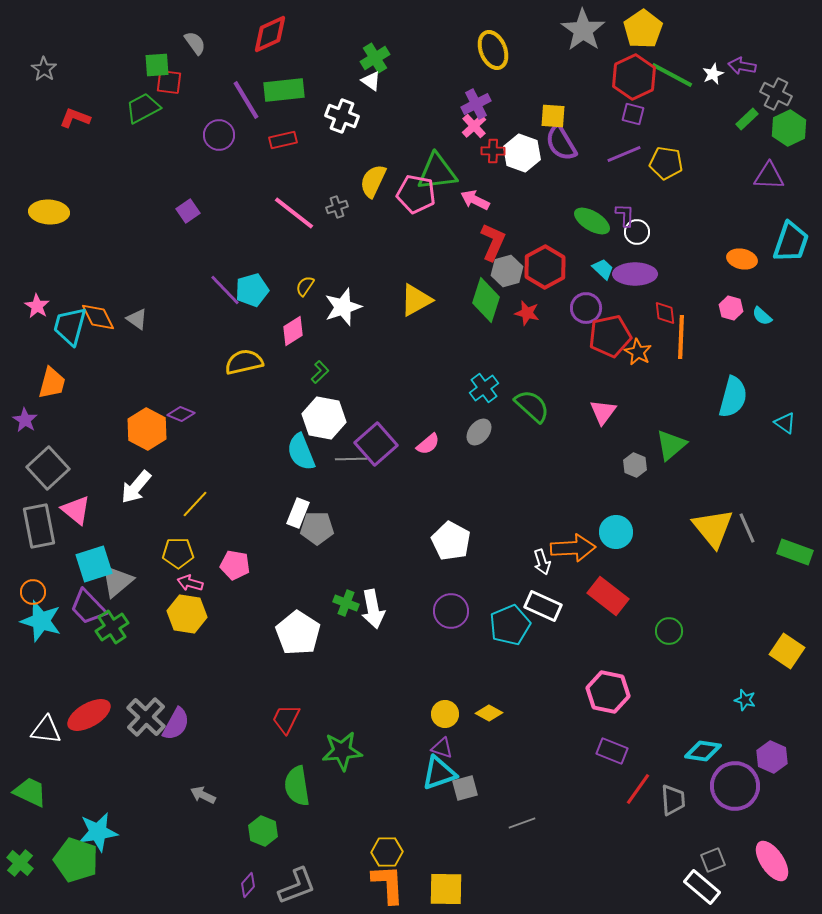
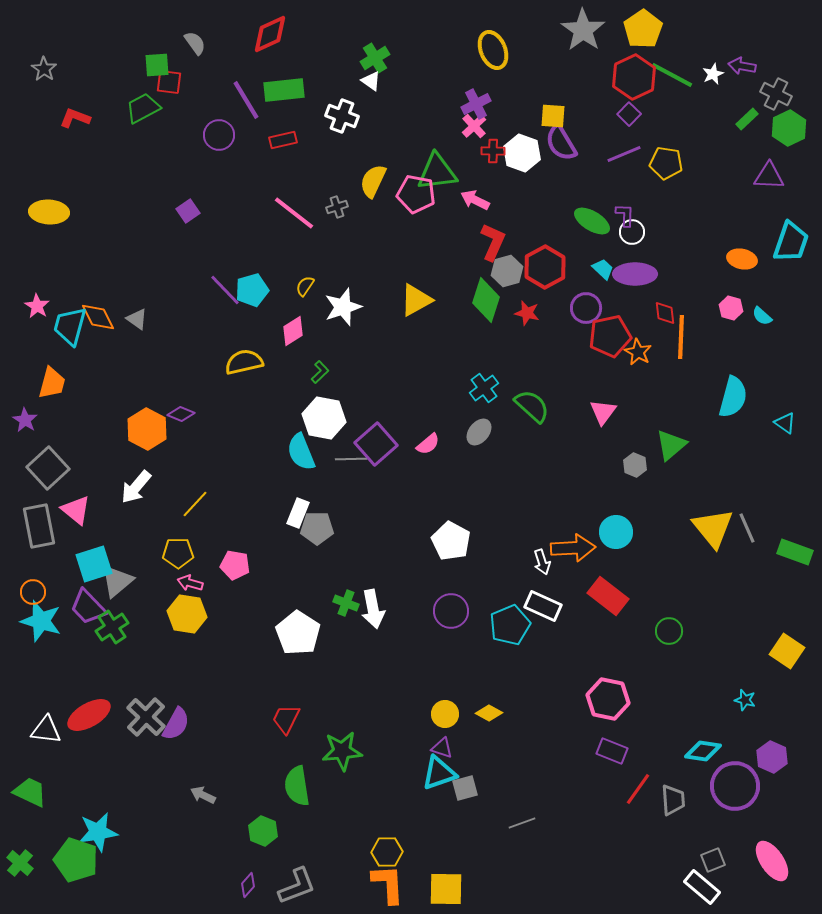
purple square at (633, 114): moved 4 px left; rotated 30 degrees clockwise
white circle at (637, 232): moved 5 px left
pink hexagon at (608, 692): moved 7 px down
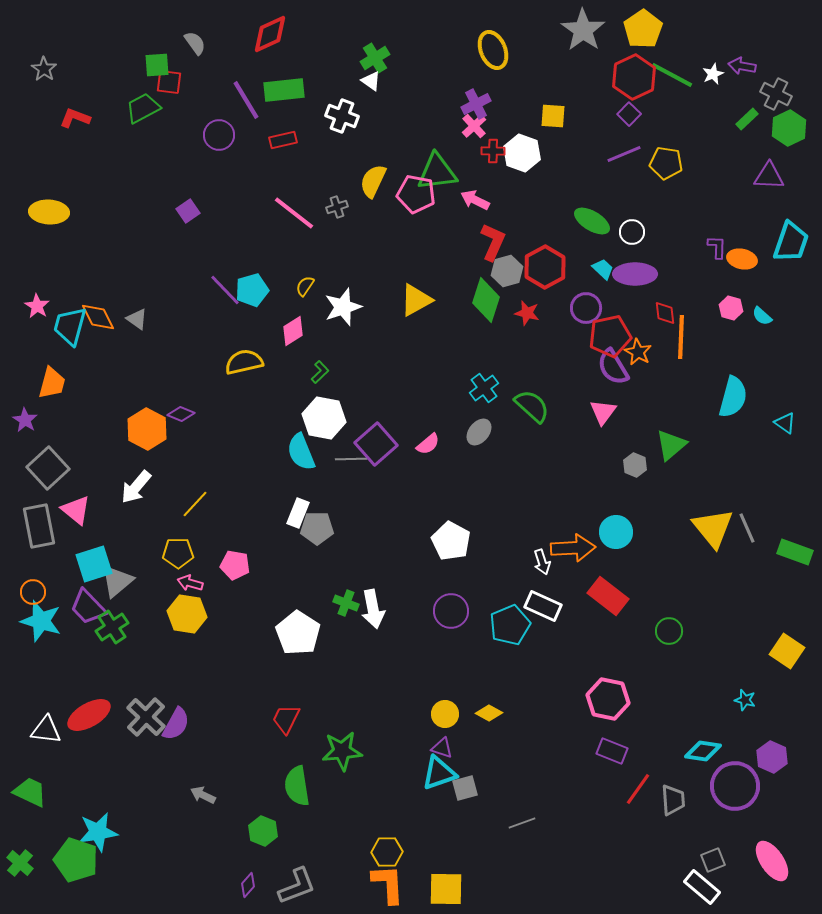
purple semicircle at (561, 143): moved 52 px right, 224 px down
purple L-shape at (625, 215): moved 92 px right, 32 px down
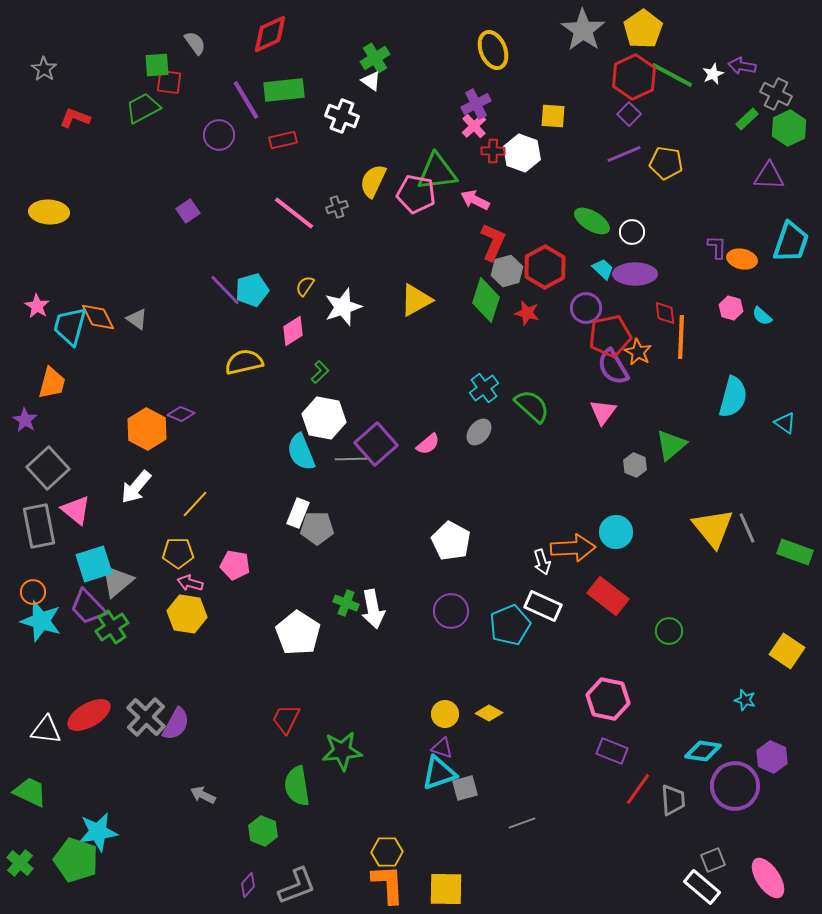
pink ellipse at (772, 861): moved 4 px left, 17 px down
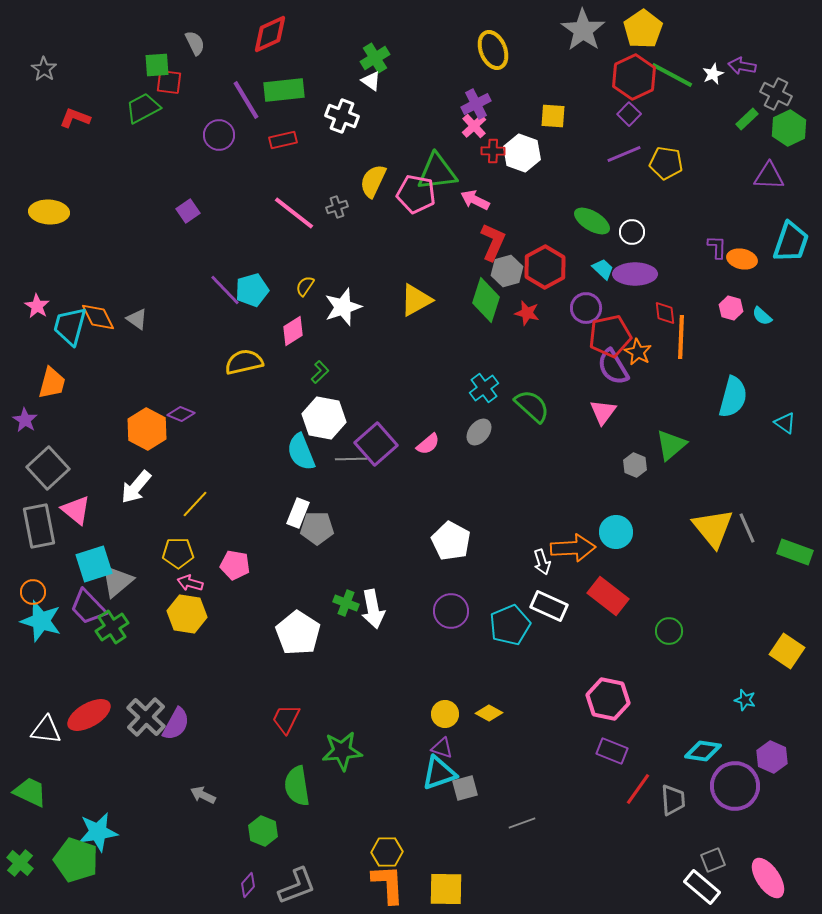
gray semicircle at (195, 43): rotated 10 degrees clockwise
white rectangle at (543, 606): moved 6 px right
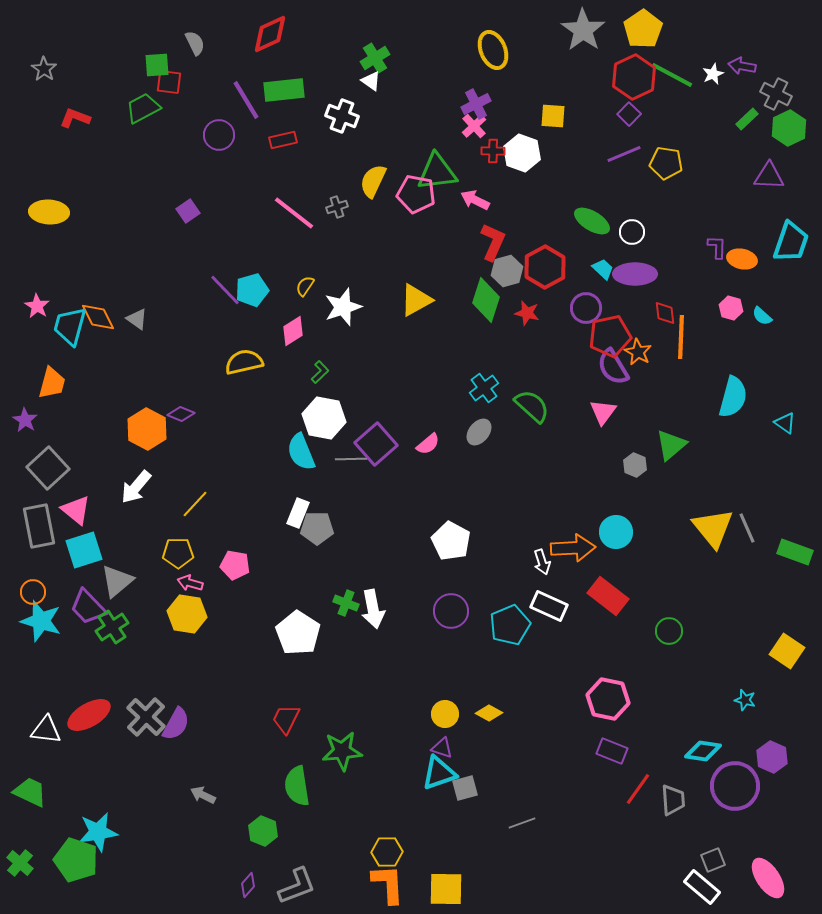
cyan square at (94, 564): moved 10 px left, 14 px up
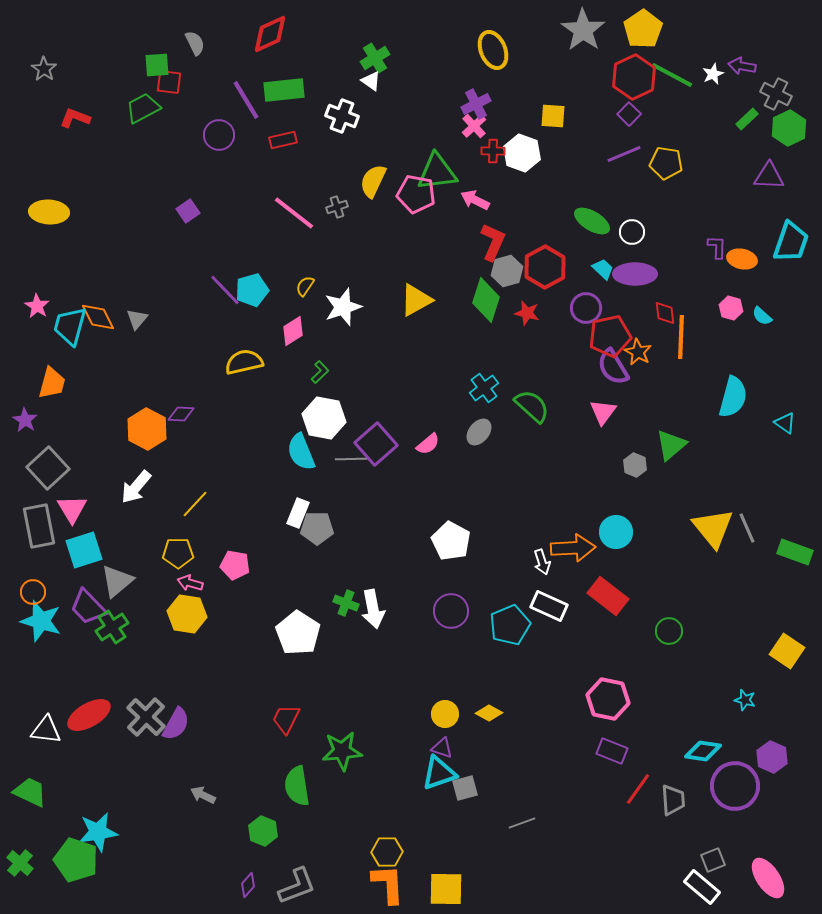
gray triangle at (137, 319): rotated 35 degrees clockwise
purple diamond at (181, 414): rotated 20 degrees counterclockwise
pink triangle at (76, 510): moved 4 px left, 1 px up; rotated 20 degrees clockwise
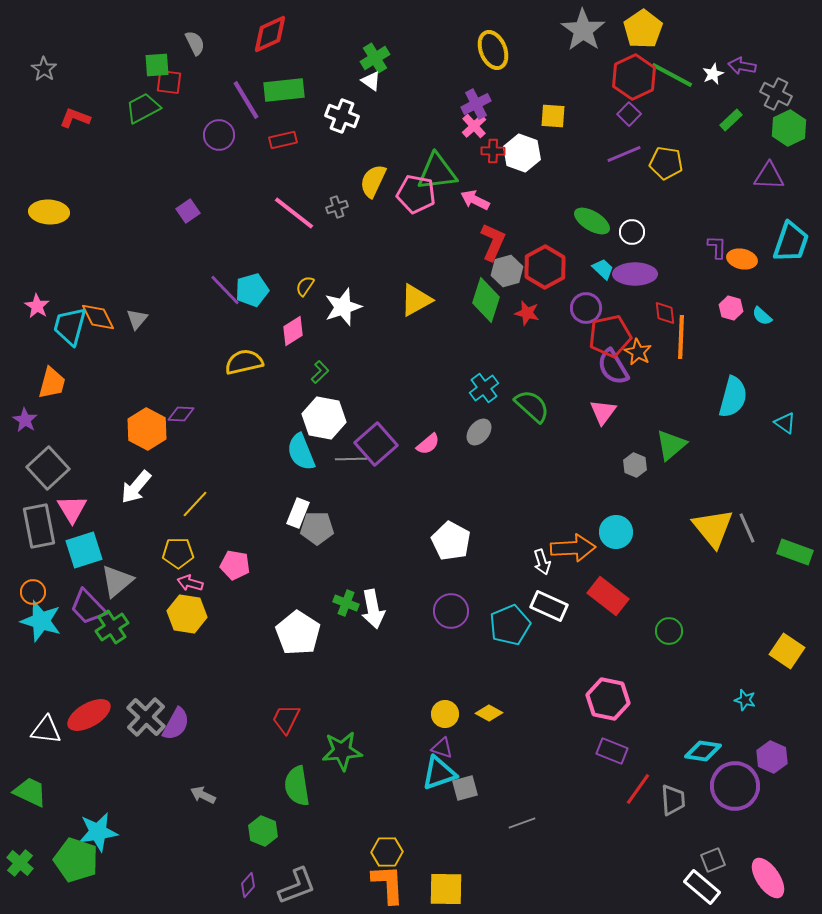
green rectangle at (747, 119): moved 16 px left, 1 px down
